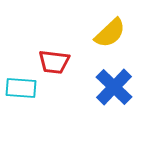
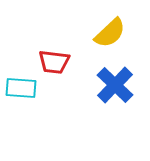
blue cross: moved 1 px right, 2 px up
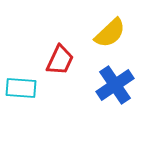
red trapezoid: moved 6 px right, 2 px up; rotated 72 degrees counterclockwise
blue cross: rotated 12 degrees clockwise
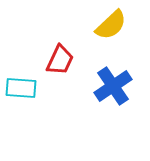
yellow semicircle: moved 1 px right, 8 px up
blue cross: moved 2 px left, 1 px down
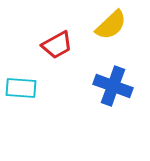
red trapezoid: moved 3 px left, 15 px up; rotated 36 degrees clockwise
blue cross: rotated 36 degrees counterclockwise
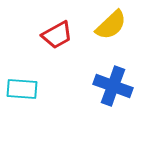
red trapezoid: moved 10 px up
cyan rectangle: moved 1 px right, 1 px down
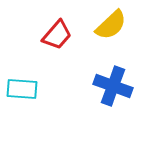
red trapezoid: rotated 20 degrees counterclockwise
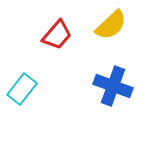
cyan rectangle: rotated 56 degrees counterclockwise
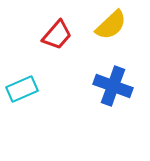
cyan rectangle: rotated 28 degrees clockwise
